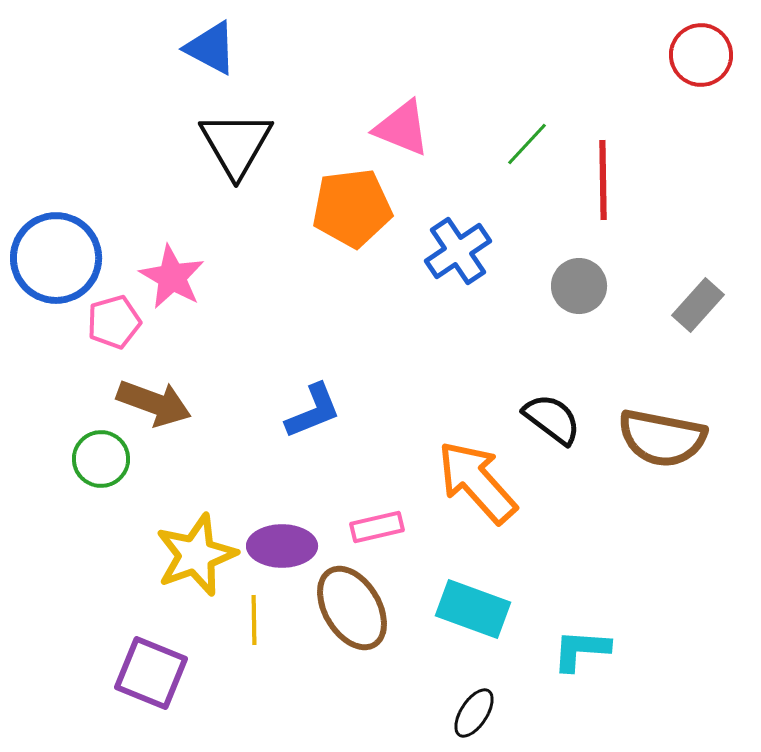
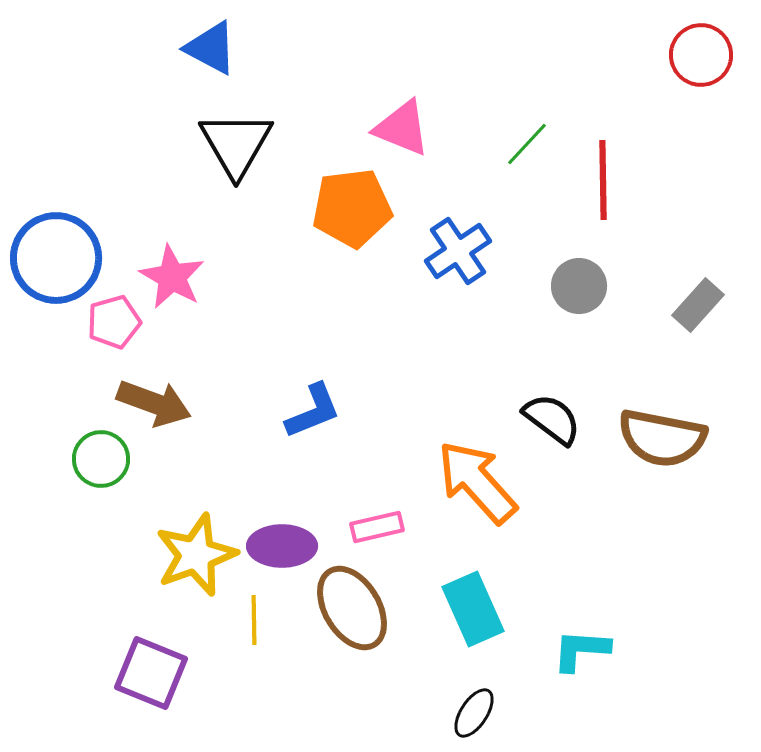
cyan rectangle: rotated 46 degrees clockwise
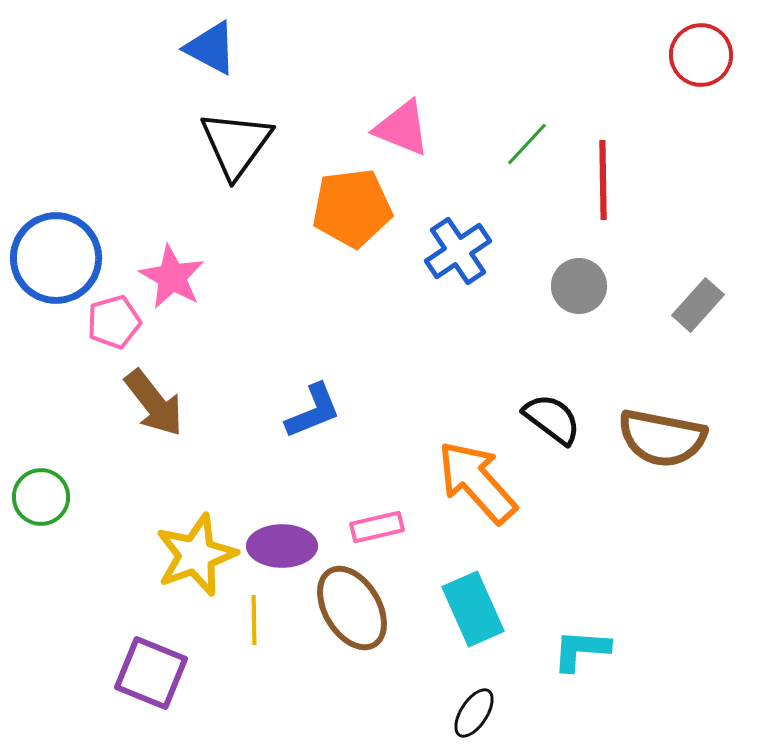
black triangle: rotated 6 degrees clockwise
brown arrow: rotated 32 degrees clockwise
green circle: moved 60 px left, 38 px down
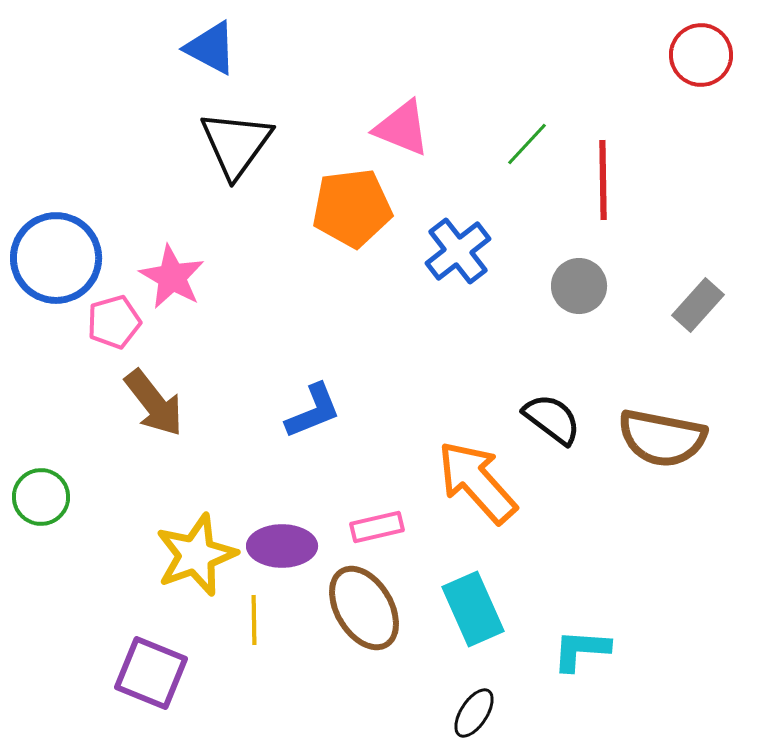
blue cross: rotated 4 degrees counterclockwise
brown ellipse: moved 12 px right
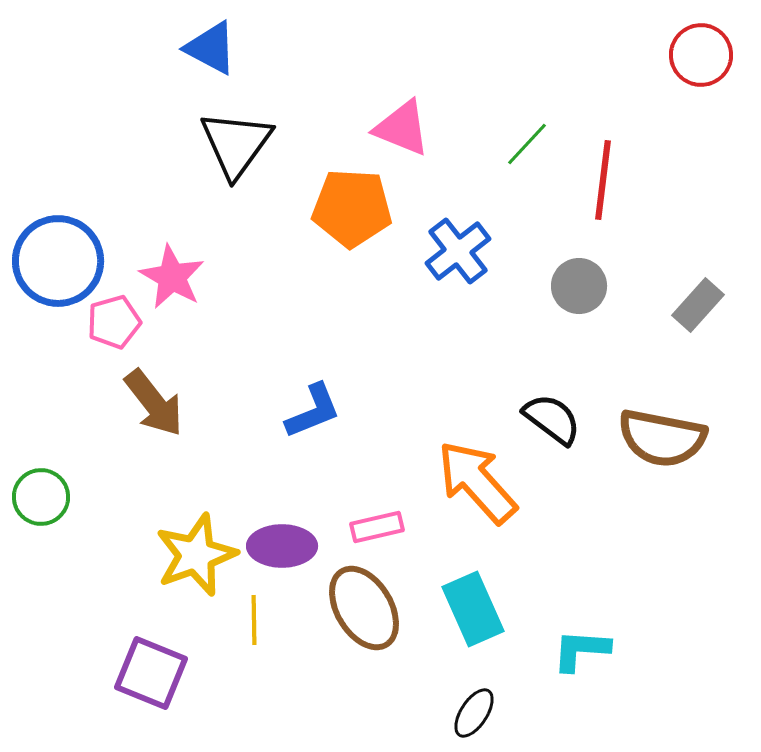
red line: rotated 8 degrees clockwise
orange pentagon: rotated 10 degrees clockwise
blue circle: moved 2 px right, 3 px down
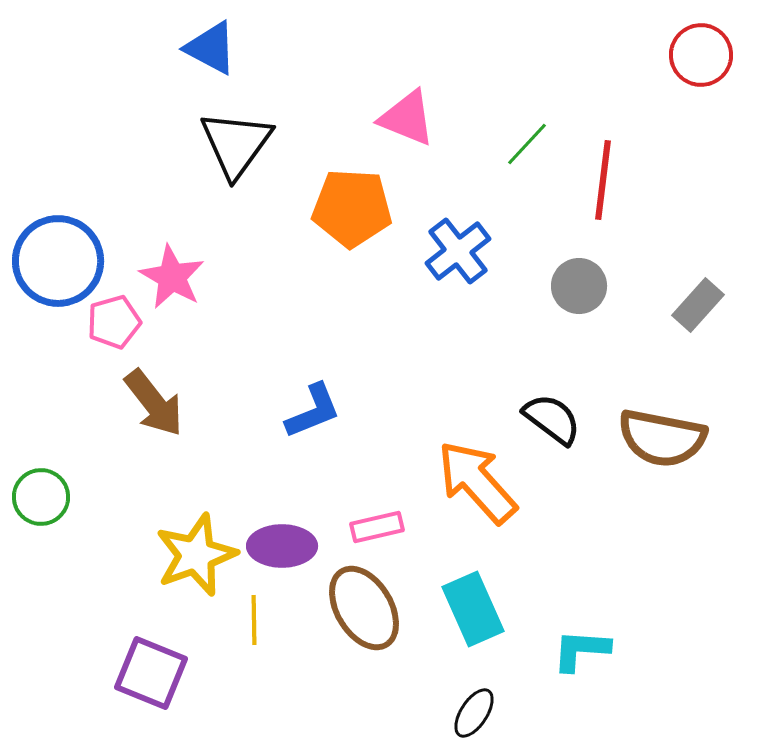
pink triangle: moved 5 px right, 10 px up
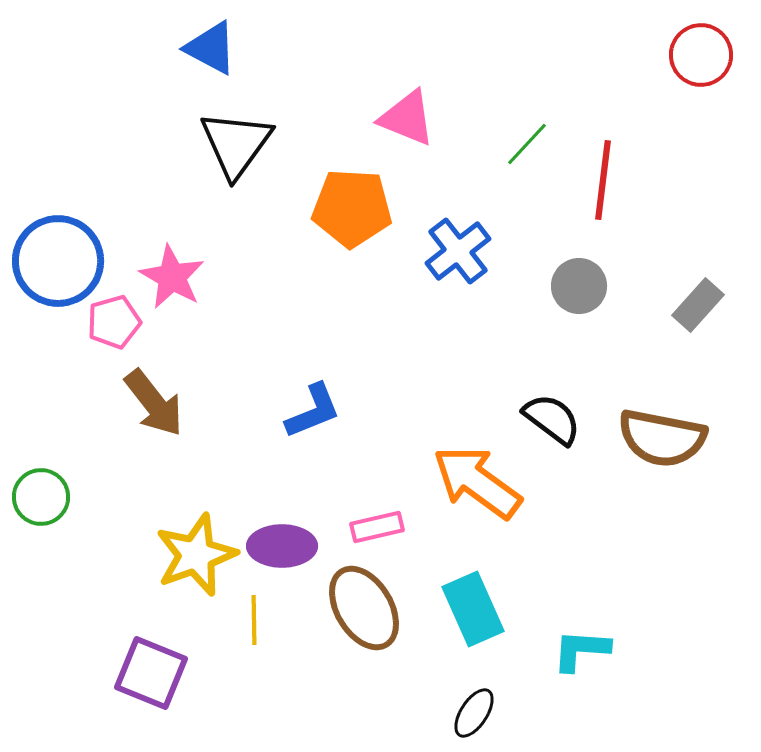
orange arrow: rotated 12 degrees counterclockwise
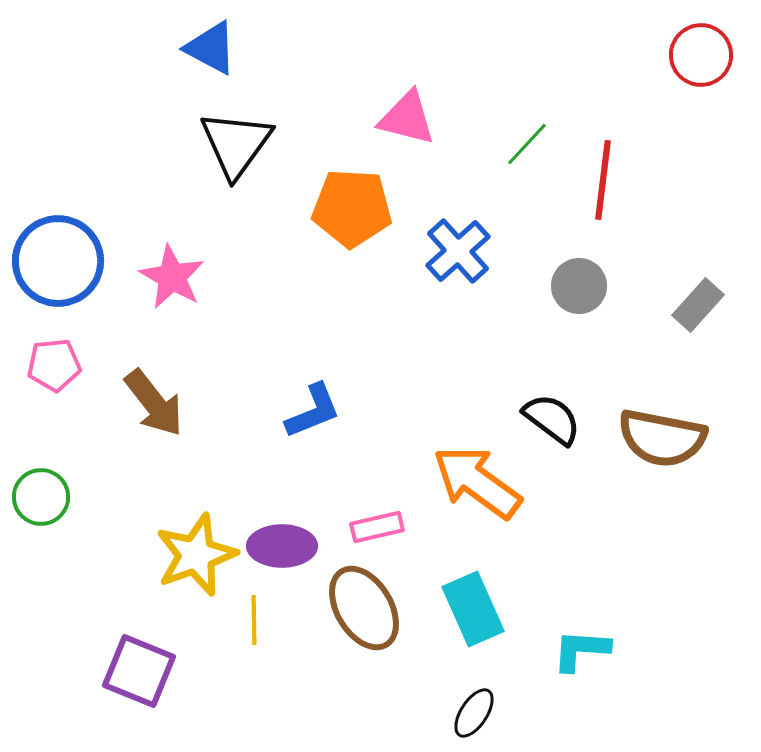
pink triangle: rotated 8 degrees counterclockwise
blue cross: rotated 4 degrees counterclockwise
pink pentagon: moved 60 px left, 43 px down; rotated 10 degrees clockwise
purple square: moved 12 px left, 2 px up
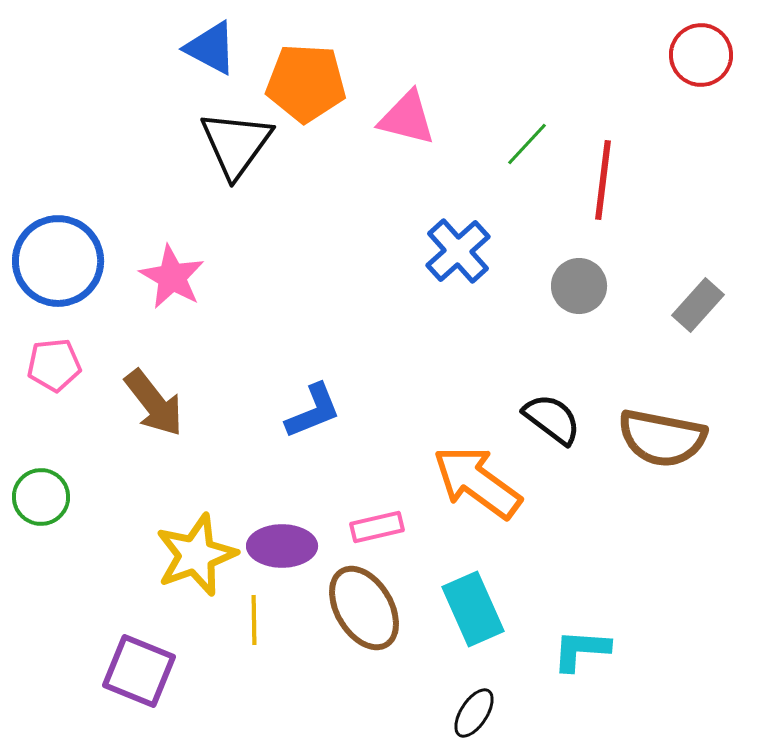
orange pentagon: moved 46 px left, 125 px up
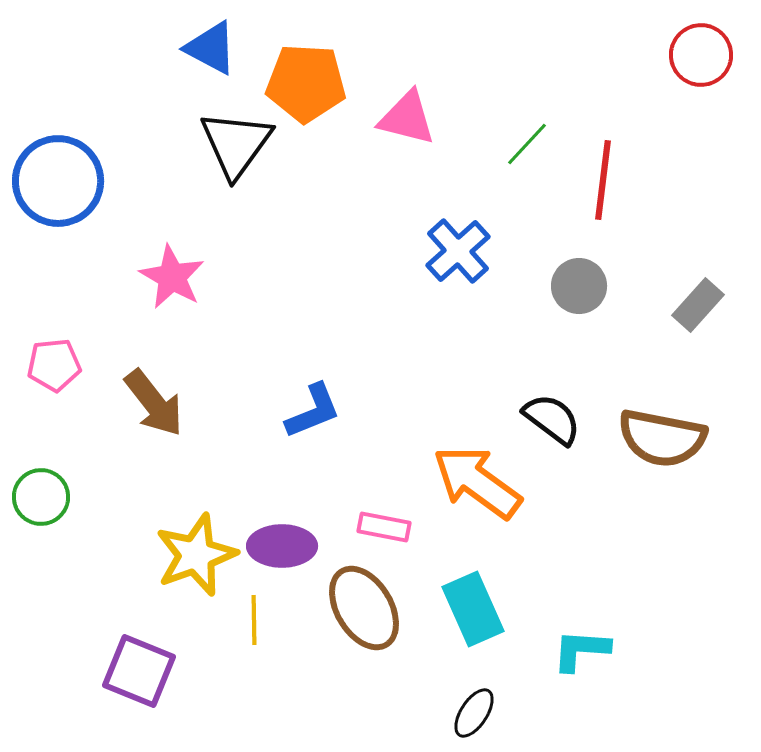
blue circle: moved 80 px up
pink rectangle: moved 7 px right; rotated 24 degrees clockwise
